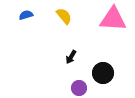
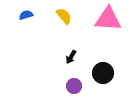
pink triangle: moved 5 px left
purple circle: moved 5 px left, 2 px up
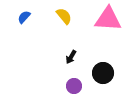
blue semicircle: moved 2 px left, 2 px down; rotated 32 degrees counterclockwise
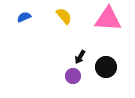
blue semicircle: rotated 24 degrees clockwise
black arrow: moved 9 px right
black circle: moved 3 px right, 6 px up
purple circle: moved 1 px left, 10 px up
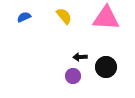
pink triangle: moved 2 px left, 1 px up
black arrow: rotated 56 degrees clockwise
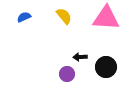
purple circle: moved 6 px left, 2 px up
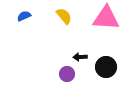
blue semicircle: moved 1 px up
